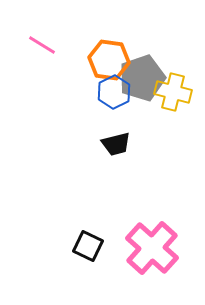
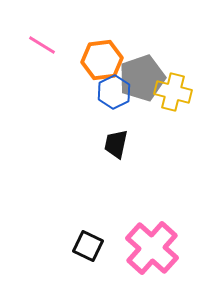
orange hexagon: moved 7 px left; rotated 15 degrees counterclockwise
black trapezoid: rotated 116 degrees clockwise
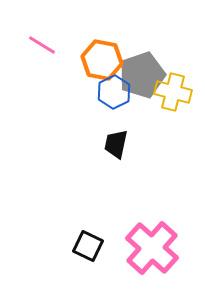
orange hexagon: rotated 18 degrees clockwise
gray pentagon: moved 3 px up
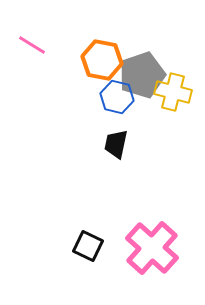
pink line: moved 10 px left
blue hexagon: moved 3 px right, 5 px down; rotated 20 degrees counterclockwise
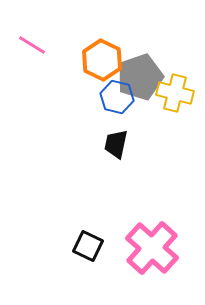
orange hexagon: rotated 15 degrees clockwise
gray pentagon: moved 2 px left, 2 px down
yellow cross: moved 2 px right, 1 px down
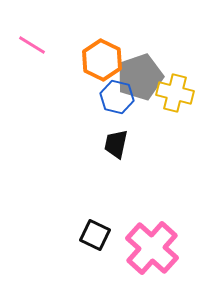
black square: moved 7 px right, 11 px up
